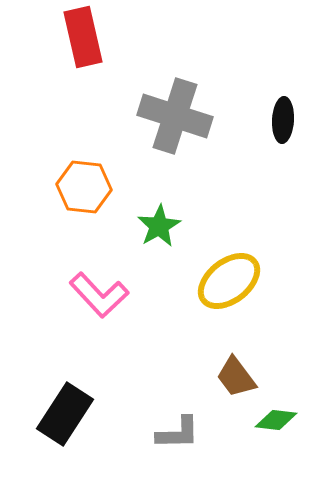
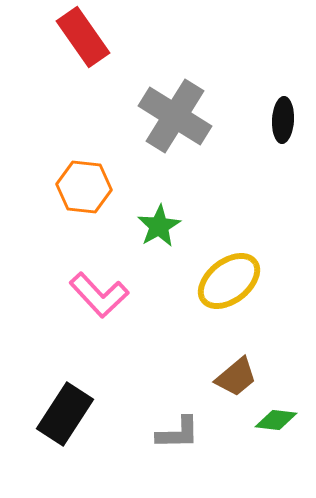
red rectangle: rotated 22 degrees counterclockwise
gray cross: rotated 14 degrees clockwise
brown trapezoid: rotated 93 degrees counterclockwise
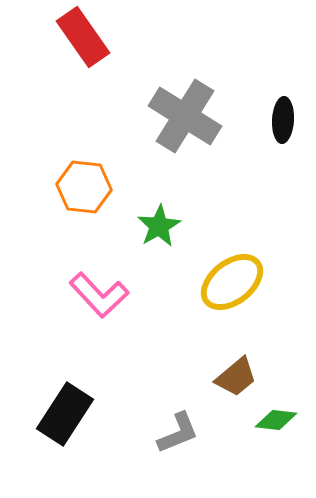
gray cross: moved 10 px right
yellow ellipse: moved 3 px right, 1 px down
gray L-shape: rotated 21 degrees counterclockwise
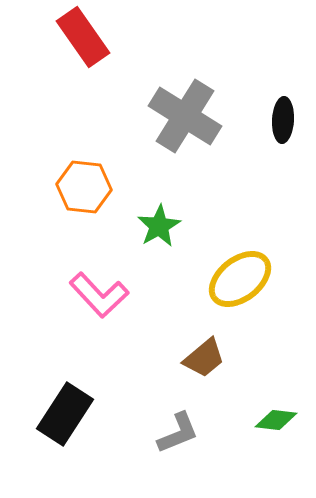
yellow ellipse: moved 8 px right, 3 px up
brown trapezoid: moved 32 px left, 19 px up
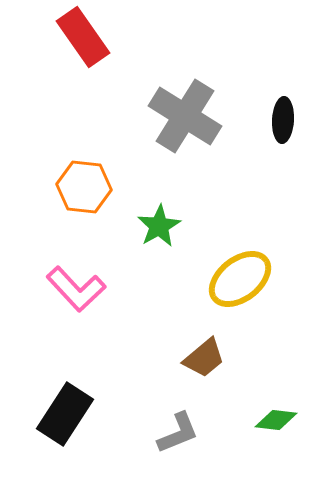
pink L-shape: moved 23 px left, 6 px up
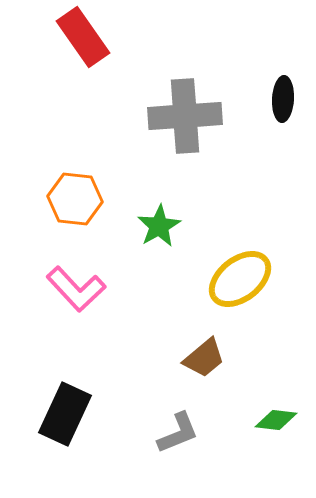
gray cross: rotated 36 degrees counterclockwise
black ellipse: moved 21 px up
orange hexagon: moved 9 px left, 12 px down
black rectangle: rotated 8 degrees counterclockwise
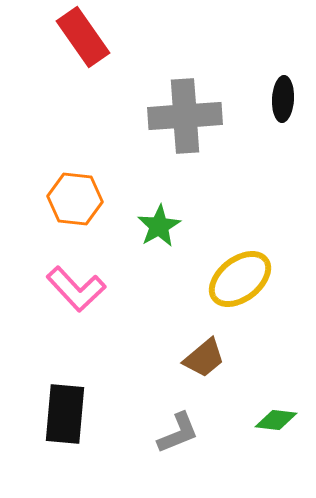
black rectangle: rotated 20 degrees counterclockwise
